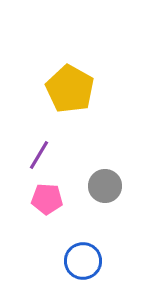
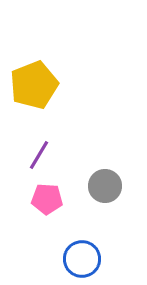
yellow pentagon: moved 36 px left, 4 px up; rotated 21 degrees clockwise
blue circle: moved 1 px left, 2 px up
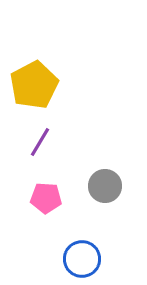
yellow pentagon: rotated 6 degrees counterclockwise
purple line: moved 1 px right, 13 px up
pink pentagon: moved 1 px left, 1 px up
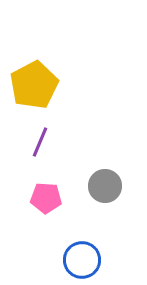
purple line: rotated 8 degrees counterclockwise
blue circle: moved 1 px down
